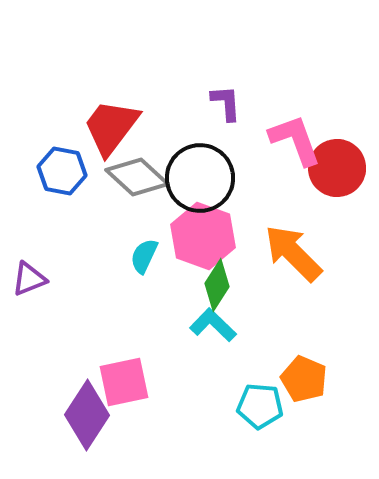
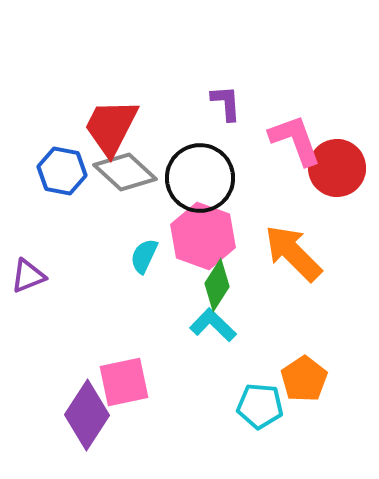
red trapezoid: rotated 10 degrees counterclockwise
gray diamond: moved 12 px left, 5 px up
purple triangle: moved 1 px left, 3 px up
orange pentagon: rotated 15 degrees clockwise
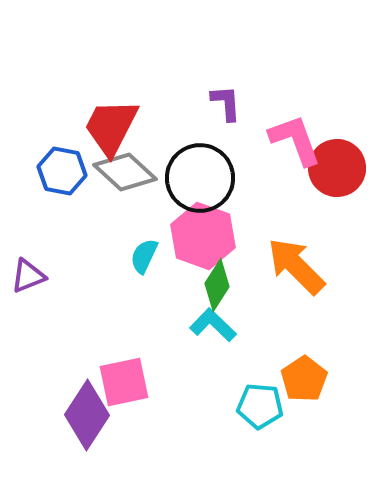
orange arrow: moved 3 px right, 13 px down
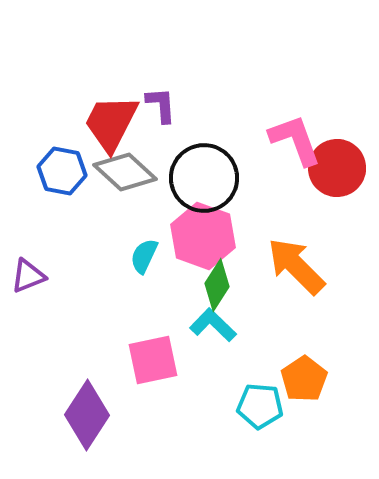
purple L-shape: moved 65 px left, 2 px down
red trapezoid: moved 4 px up
black circle: moved 4 px right
pink square: moved 29 px right, 22 px up
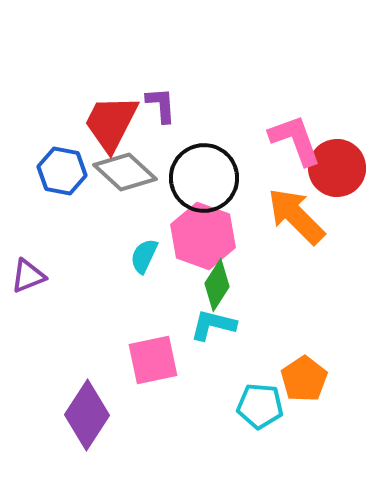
orange arrow: moved 50 px up
cyan L-shape: rotated 30 degrees counterclockwise
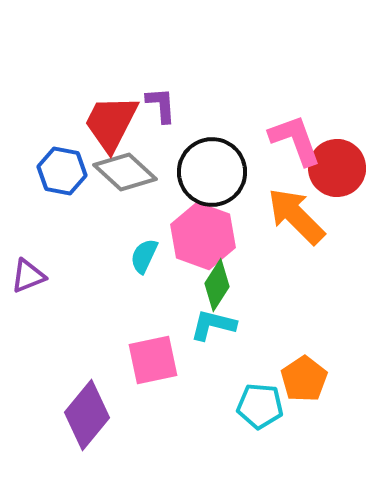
black circle: moved 8 px right, 6 px up
purple diamond: rotated 6 degrees clockwise
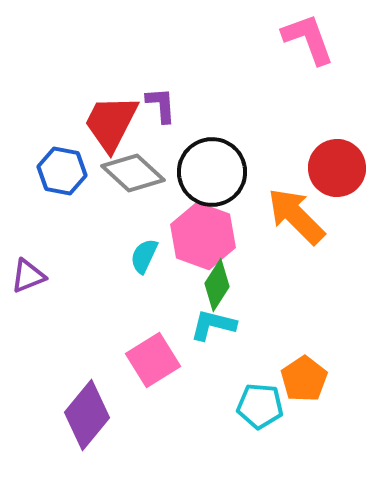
pink L-shape: moved 13 px right, 101 px up
gray diamond: moved 8 px right, 1 px down
pink square: rotated 20 degrees counterclockwise
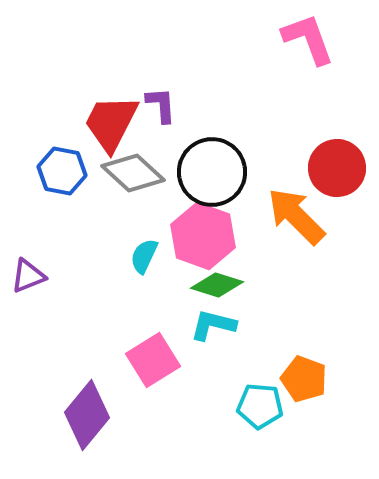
green diamond: rotated 75 degrees clockwise
orange pentagon: rotated 18 degrees counterclockwise
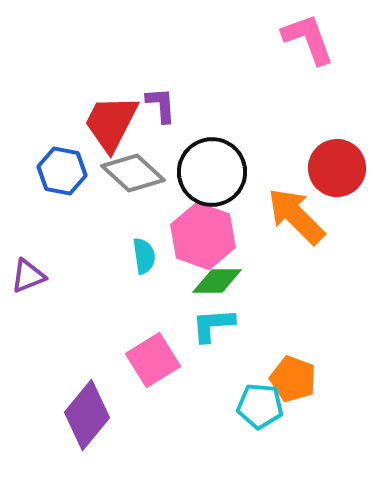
cyan semicircle: rotated 147 degrees clockwise
green diamond: moved 4 px up; rotated 18 degrees counterclockwise
cyan L-shape: rotated 18 degrees counterclockwise
orange pentagon: moved 11 px left
